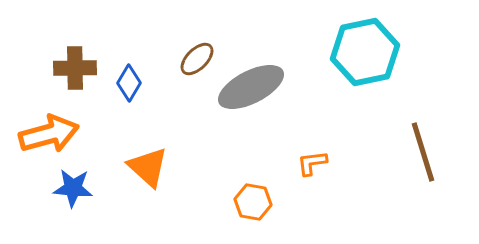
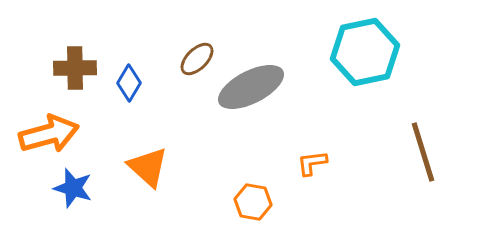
blue star: rotated 12 degrees clockwise
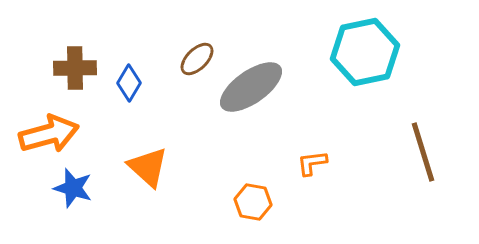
gray ellipse: rotated 8 degrees counterclockwise
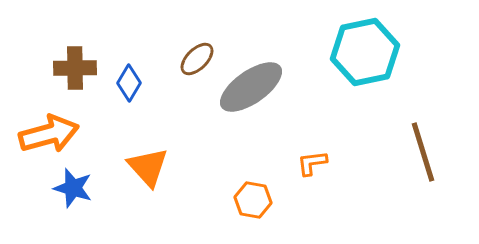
orange triangle: rotated 6 degrees clockwise
orange hexagon: moved 2 px up
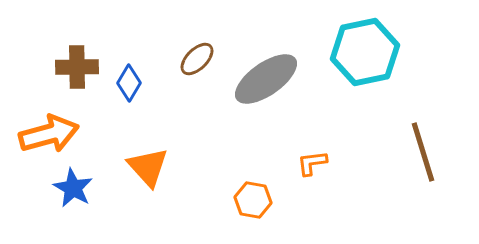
brown cross: moved 2 px right, 1 px up
gray ellipse: moved 15 px right, 8 px up
blue star: rotated 12 degrees clockwise
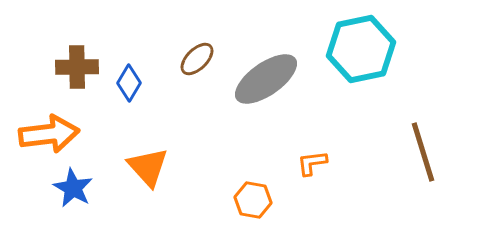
cyan hexagon: moved 4 px left, 3 px up
orange arrow: rotated 8 degrees clockwise
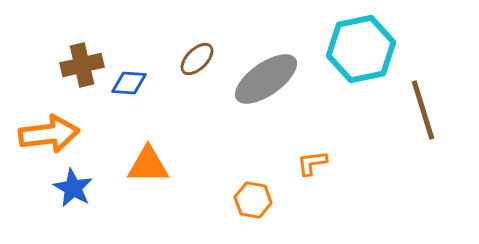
brown cross: moved 5 px right, 2 px up; rotated 12 degrees counterclockwise
blue diamond: rotated 63 degrees clockwise
brown line: moved 42 px up
orange triangle: moved 2 px up; rotated 48 degrees counterclockwise
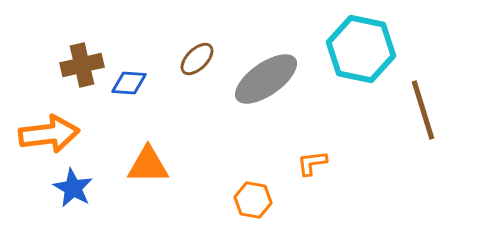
cyan hexagon: rotated 24 degrees clockwise
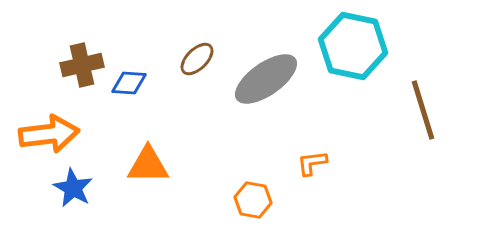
cyan hexagon: moved 8 px left, 3 px up
